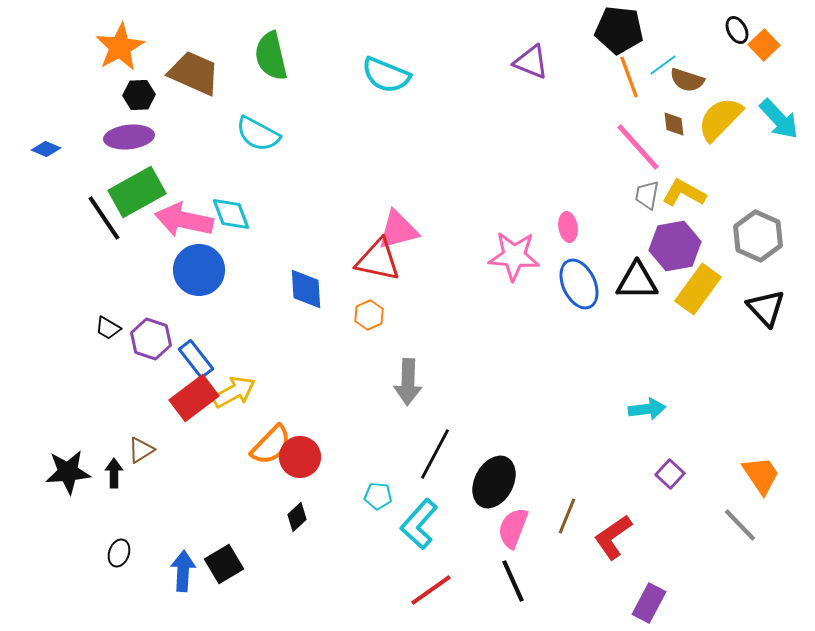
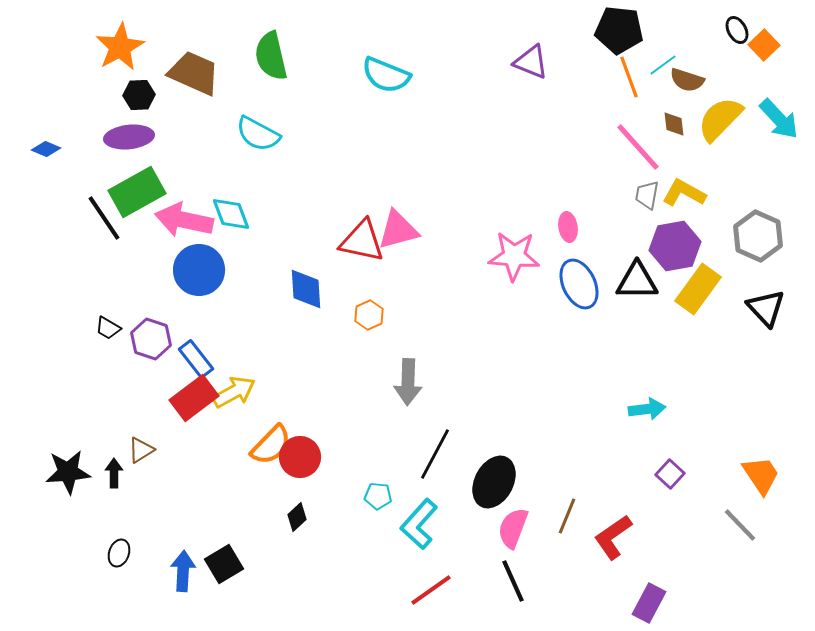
red triangle at (378, 260): moved 16 px left, 19 px up
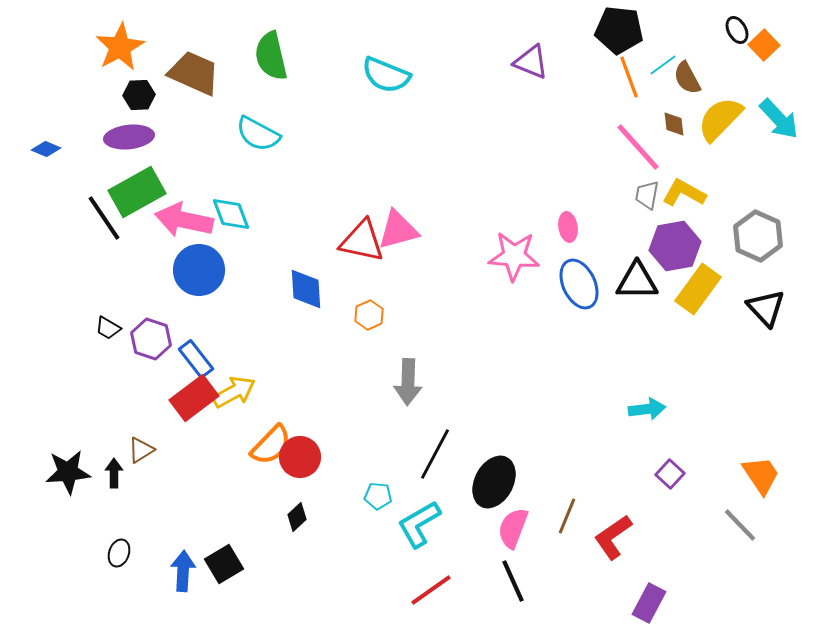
brown semicircle at (687, 80): moved 2 px up; rotated 44 degrees clockwise
cyan L-shape at (419, 524): rotated 18 degrees clockwise
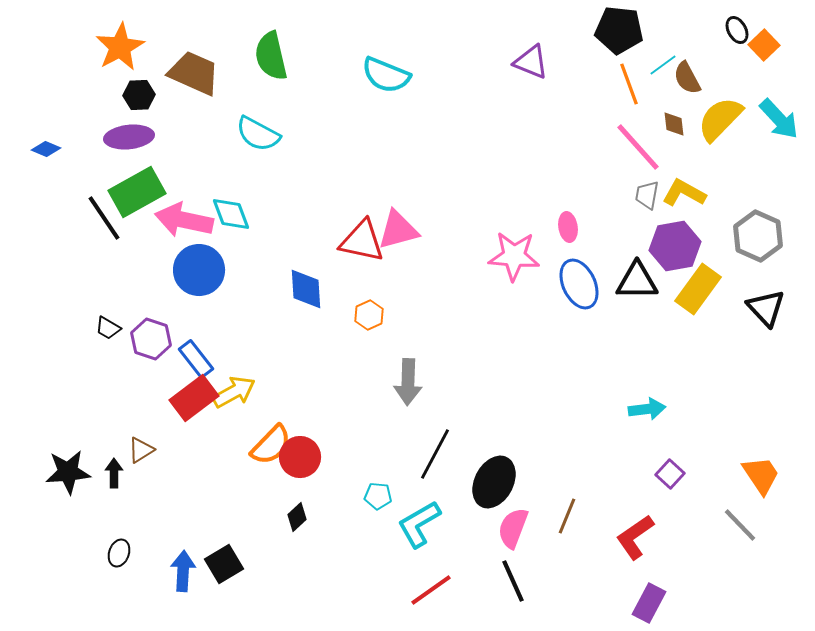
orange line at (629, 77): moved 7 px down
red L-shape at (613, 537): moved 22 px right
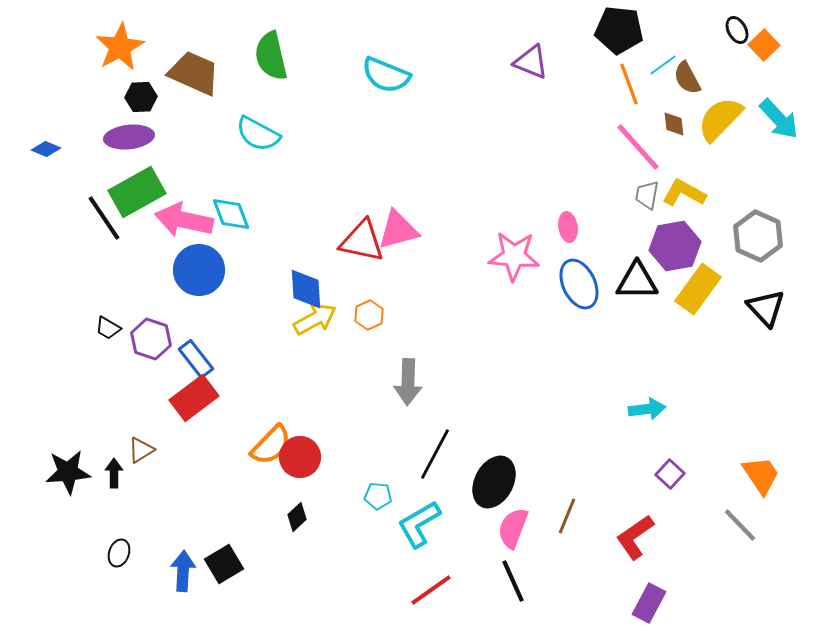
black hexagon at (139, 95): moved 2 px right, 2 px down
yellow arrow at (234, 392): moved 81 px right, 73 px up
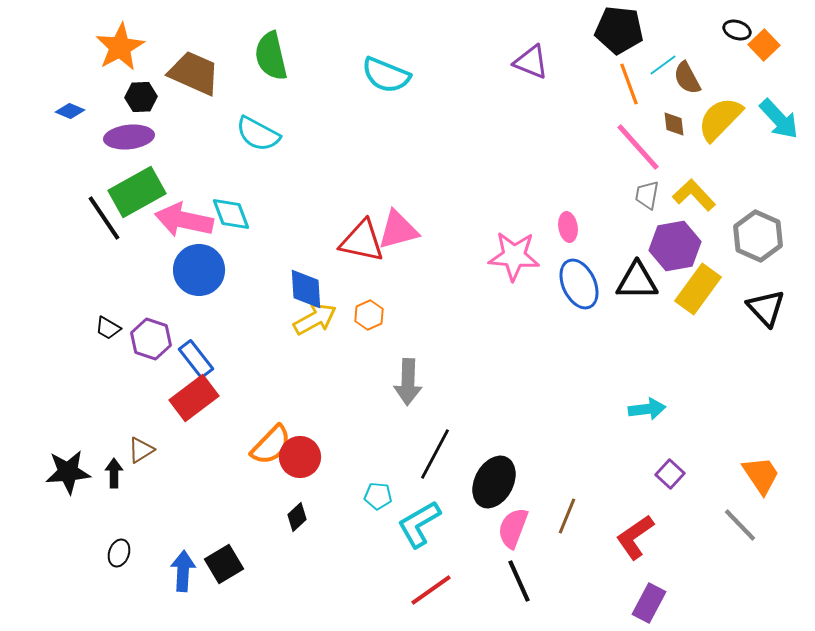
black ellipse at (737, 30): rotated 44 degrees counterclockwise
blue diamond at (46, 149): moved 24 px right, 38 px up
yellow L-shape at (684, 193): moved 10 px right, 2 px down; rotated 18 degrees clockwise
black line at (513, 581): moved 6 px right
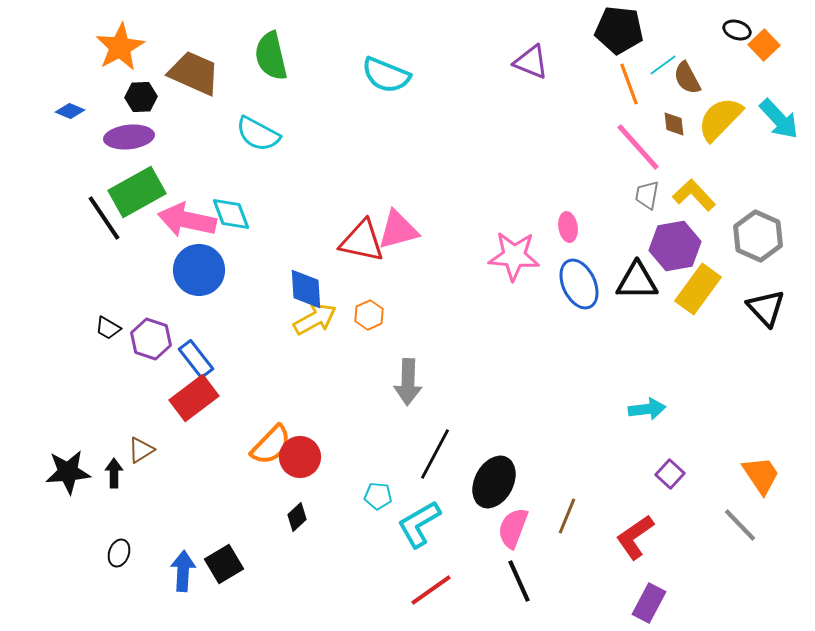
pink arrow at (184, 220): moved 3 px right
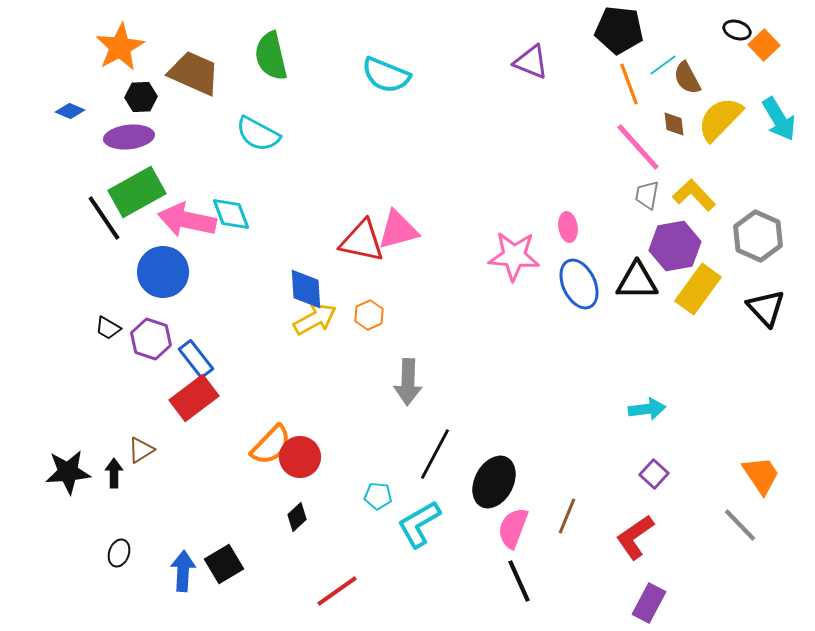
cyan arrow at (779, 119): rotated 12 degrees clockwise
blue circle at (199, 270): moved 36 px left, 2 px down
purple square at (670, 474): moved 16 px left
red line at (431, 590): moved 94 px left, 1 px down
